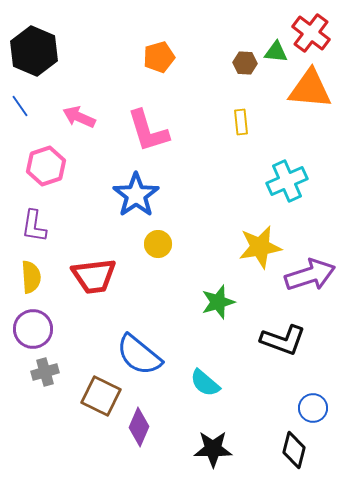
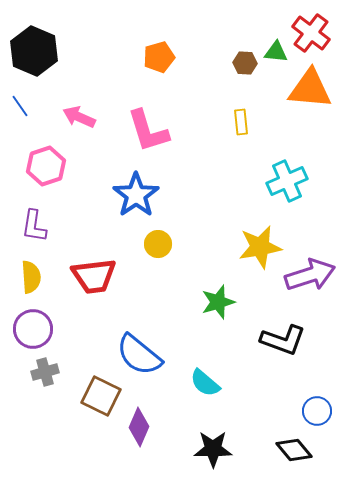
blue circle: moved 4 px right, 3 px down
black diamond: rotated 54 degrees counterclockwise
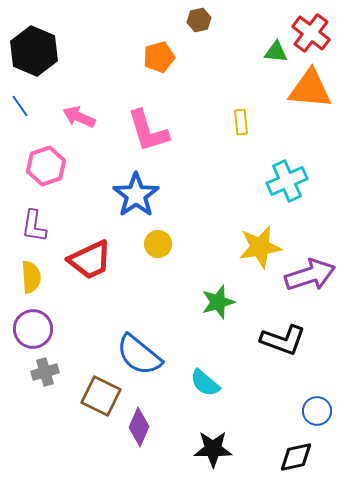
brown hexagon: moved 46 px left, 43 px up; rotated 15 degrees counterclockwise
red trapezoid: moved 4 px left, 16 px up; rotated 18 degrees counterclockwise
black diamond: moved 2 px right, 7 px down; rotated 63 degrees counterclockwise
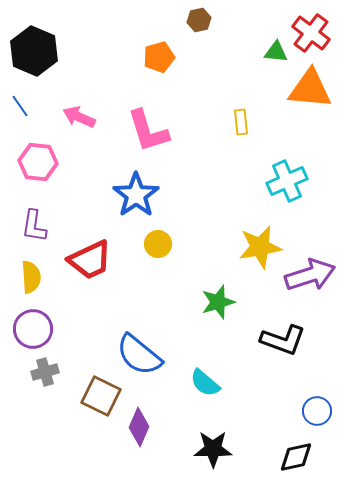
pink hexagon: moved 8 px left, 4 px up; rotated 24 degrees clockwise
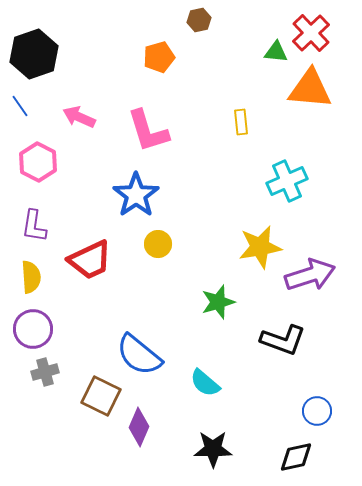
red cross: rotated 9 degrees clockwise
black hexagon: moved 3 px down; rotated 18 degrees clockwise
pink hexagon: rotated 21 degrees clockwise
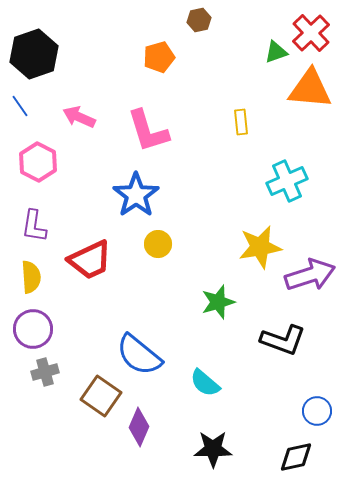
green triangle: rotated 25 degrees counterclockwise
brown square: rotated 9 degrees clockwise
